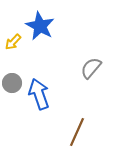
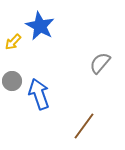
gray semicircle: moved 9 px right, 5 px up
gray circle: moved 2 px up
brown line: moved 7 px right, 6 px up; rotated 12 degrees clockwise
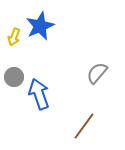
blue star: rotated 20 degrees clockwise
yellow arrow: moved 1 px right, 5 px up; rotated 24 degrees counterclockwise
gray semicircle: moved 3 px left, 10 px down
gray circle: moved 2 px right, 4 px up
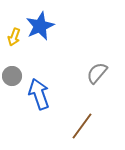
gray circle: moved 2 px left, 1 px up
brown line: moved 2 px left
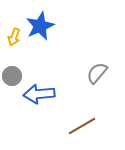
blue arrow: rotated 76 degrees counterclockwise
brown line: rotated 24 degrees clockwise
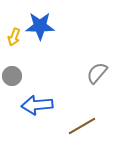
blue star: rotated 24 degrees clockwise
blue arrow: moved 2 px left, 11 px down
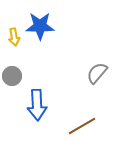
yellow arrow: rotated 30 degrees counterclockwise
blue arrow: rotated 88 degrees counterclockwise
